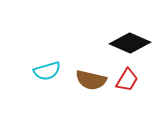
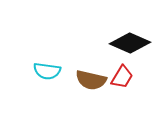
cyan semicircle: rotated 24 degrees clockwise
red trapezoid: moved 5 px left, 3 px up
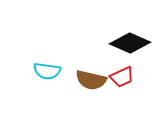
red trapezoid: rotated 35 degrees clockwise
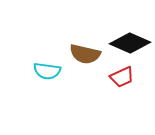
brown semicircle: moved 6 px left, 26 px up
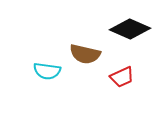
black diamond: moved 14 px up
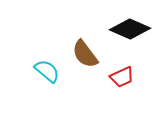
brown semicircle: rotated 40 degrees clockwise
cyan semicircle: rotated 148 degrees counterclockwise
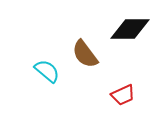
black diamond: rotated 24 degrees counterclockwise
red trapezoid: moved 1 px right, 18 px down
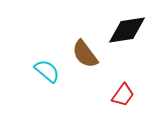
black diamond: moved 3 px left, 1 px down; rotated 9 degrees counterclockwise
red trapezoid: rotated 30 degrees counterclockwise
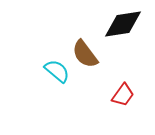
black diamond: moved 4 px left, 6 px up
cyan semicircle: moved 10 px right
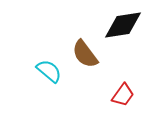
black diamond: moved 1 px down
cyan semicircle: moved 8 px left
